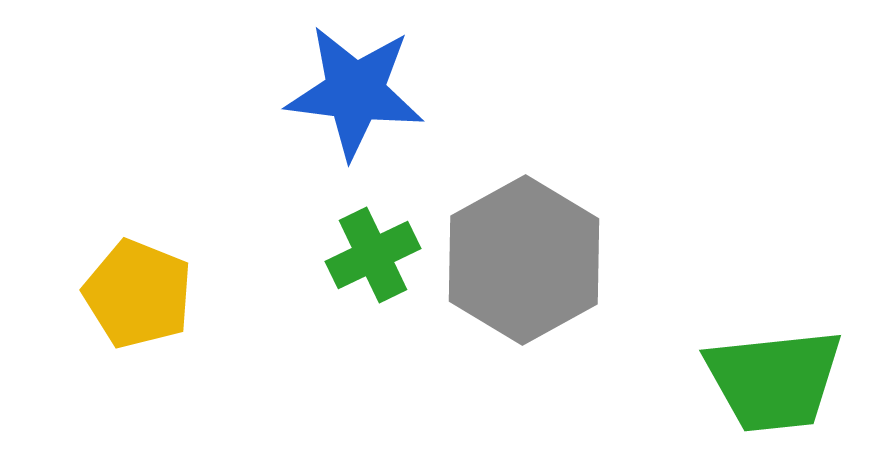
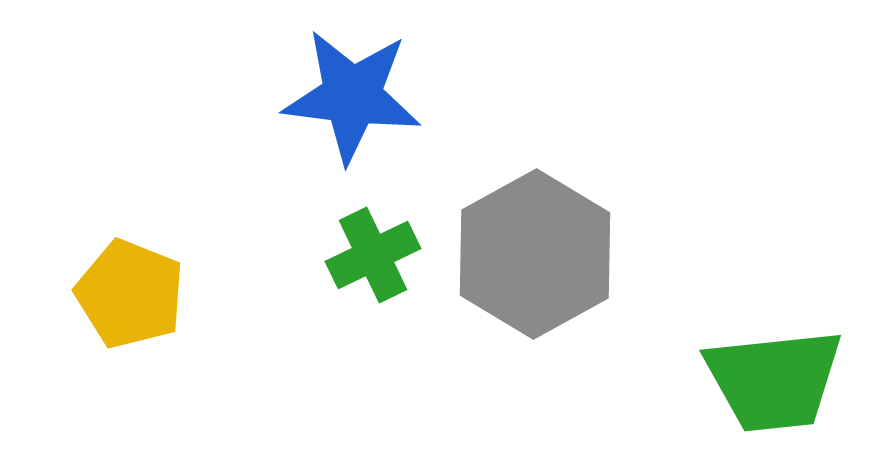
blue star: moved 3 px left, 4 px down
gray hexagon: moved 11 px right, 6 px up
yellow pentagon: moved 8 px left
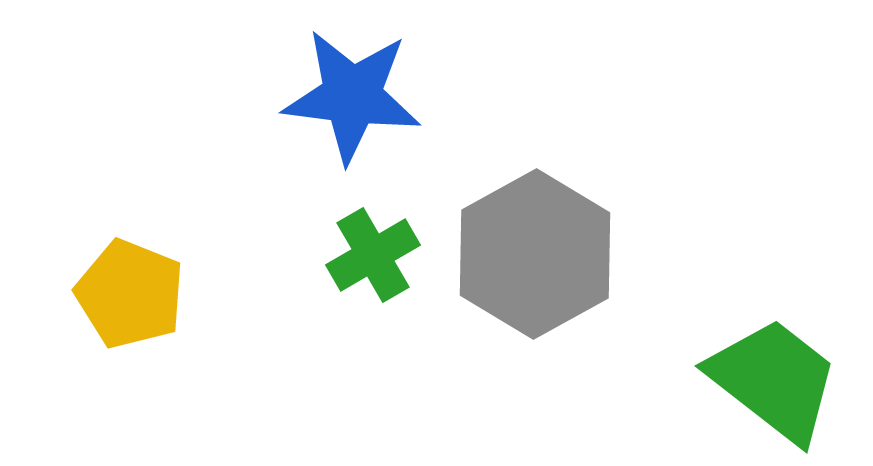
green cross: rotated 4 degrees counterclockwise
green trapezoid: rotated 136 degrees counterclockwise
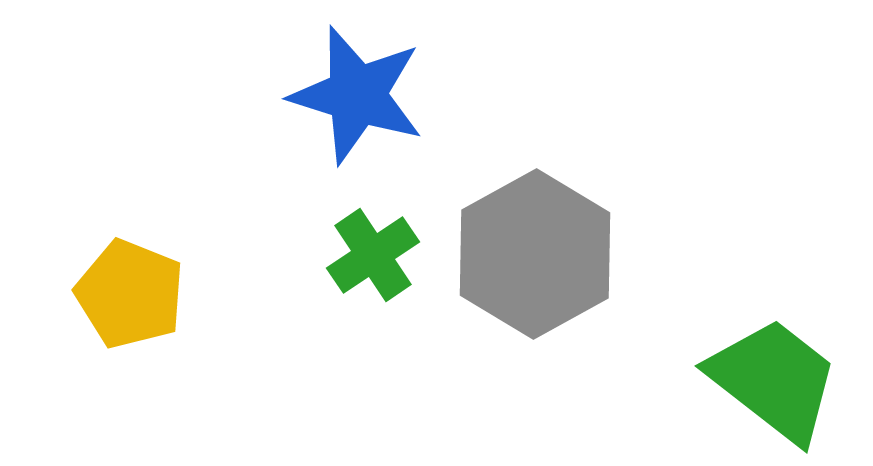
blue star: moved 5 px right, 1 px up; rotated 10 degrees clockwise
green cross: rotated 4 degrees counterclockwise
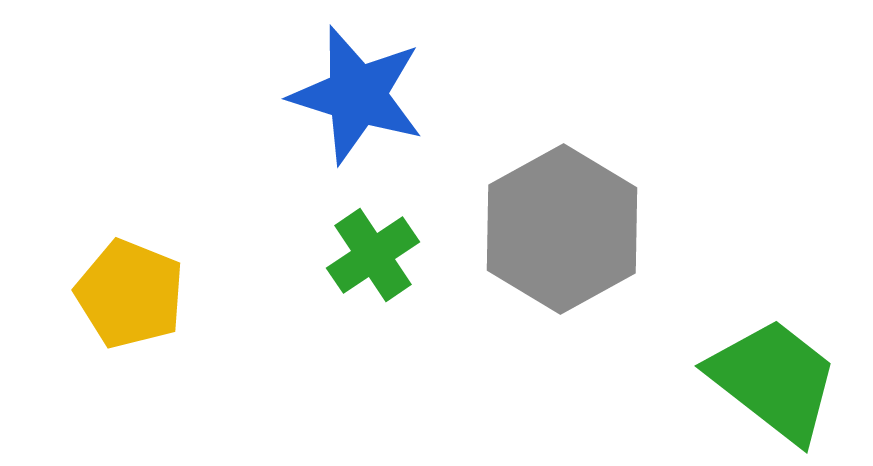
gray hexagon: moved 27 px right, 25 px up
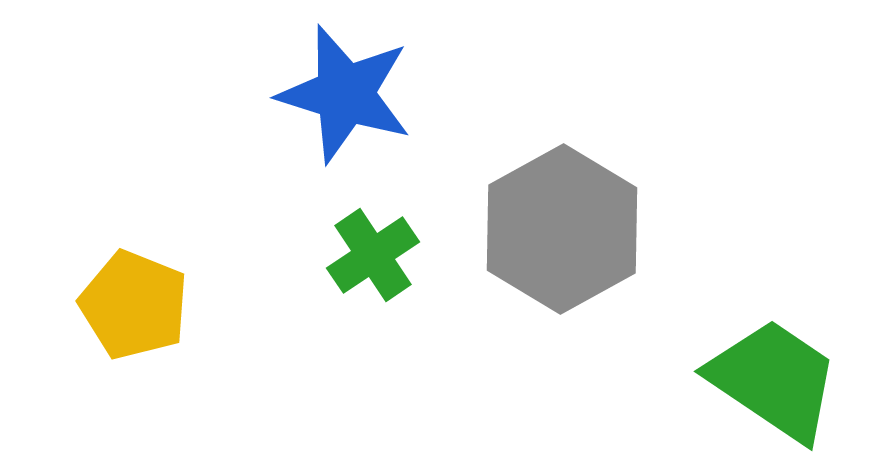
blue star: moved 12 px left, 1 px up
yellow pentagon: moved 4 px right, 11 px down
green trapezoid: rotated 4 degrees counterclockwise
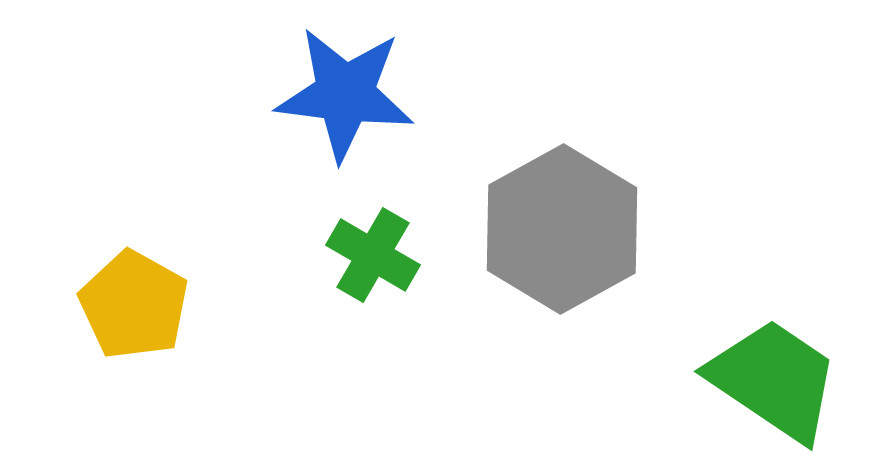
blue star: rotated 10 degrees counterclockwise
green cross: rotated 26 degrees counterclockwise
yellow pentagon: rotated 7 degrees clockwise
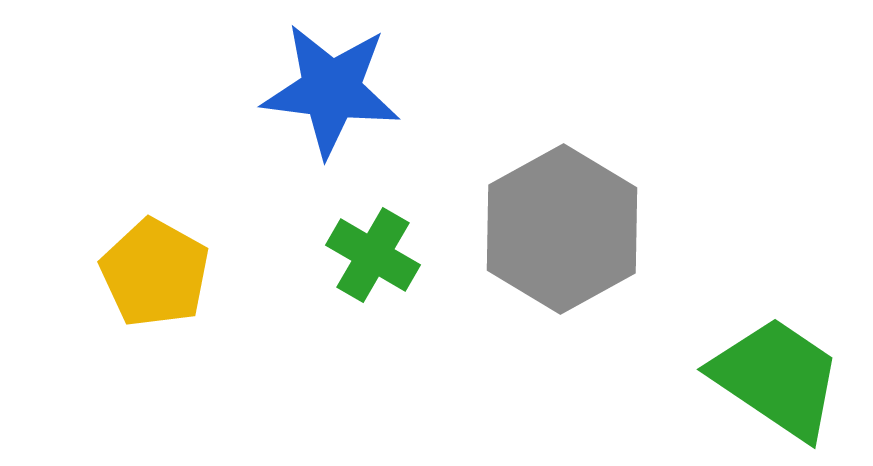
blue star: moved 14 px left, 4 px up
yellow pentagon: moved 21 px right, 32 px up
green trapezoid: moved 3 px right, 2 px up
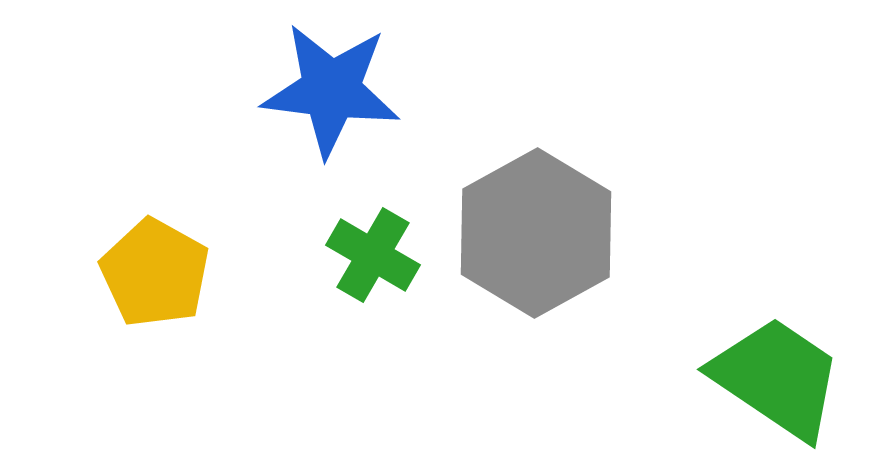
gray hexagon: moved 26 px left, 4 px down
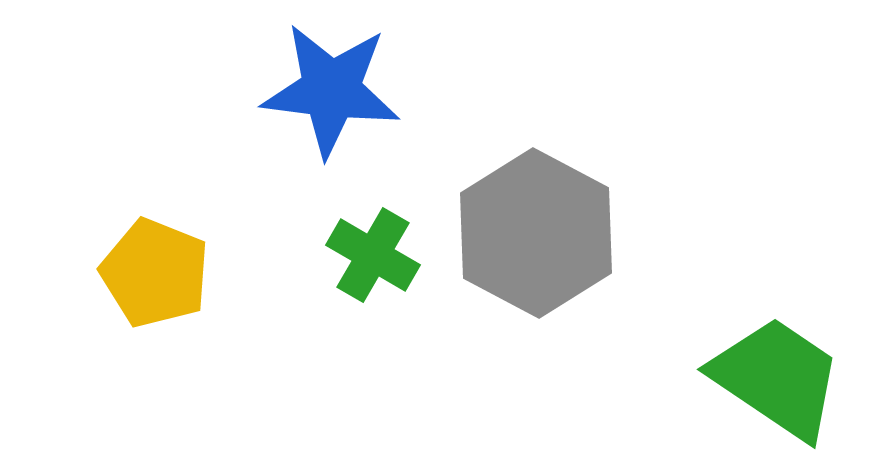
gray hexagon: rotated 3 degrees counterclockwise
yellow pentagon: rotated 7 degrees counterclockwise
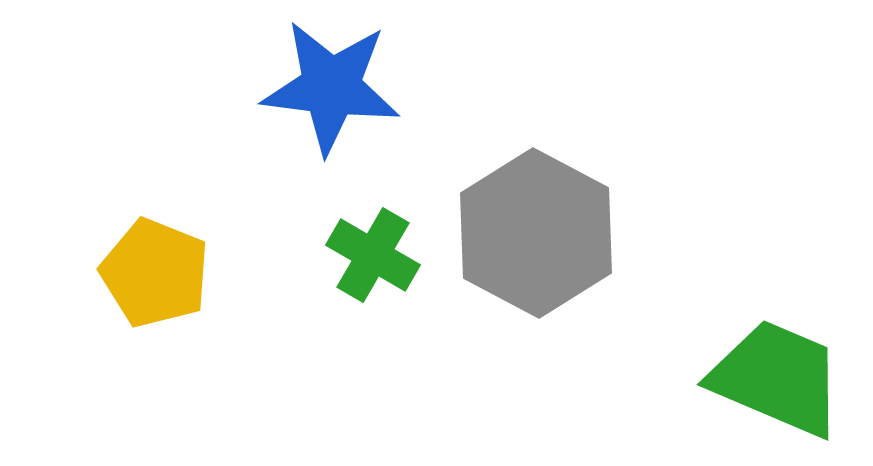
blue star: moved 3 px up
green trapezoid: rotated 11 degrees counterclockwise
